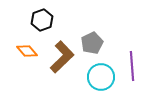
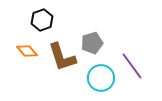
gray pentagon: rotated 10 degrees clockwise
brown L-shape: rotated 116 degrees clockwise
purple line: rotated 32 degrees counterclockwise
cyan circle: moved 1 px down
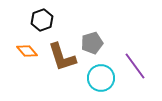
purple line: moved 3 px right
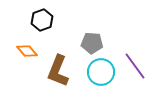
gray pentagon: rotated 20 degrees clockwise
brown L-shape: moved 4 px left, 14 px down; rotated 40 degrees clockwise
cyan circle: moved 6 px up
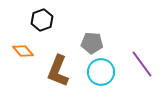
orange diamond: moved 4 px left
purple line: moved 7 px right, 2 px up
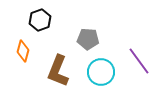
black hexagon: moved 2 px left
gray pentagon: moved 4 px left, 4 px up
orange diamond: rotated 55 degrees clockwise
purple line: moved 3 px left, 3 px up
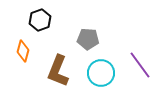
purple line: moved 1 px right, 4 px down
cyan circle: moved 1 px down
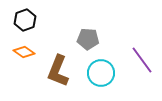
black hexagon: moved 15 px left
orange diamond: moved 1 px right, 1 px down; rotated 70 degrees counterclockwise
purple line: moved 2 px right, 5 px up
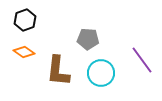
brown L-shape: rotated 16 degrees counterclockwise
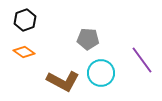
brown L-shape: moved 5 px right, 10 px down; rotated 68 degrees counterclockwise
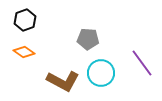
purple line: moved 3 px down
